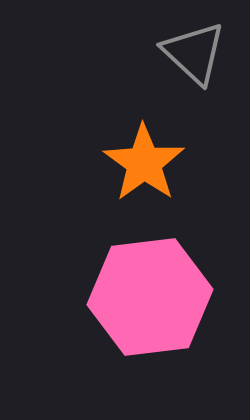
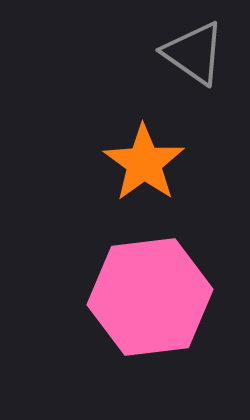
gray triangle: rotated 8 degrees counterclockwise
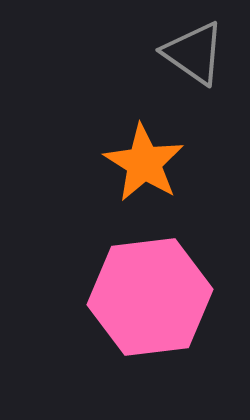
orange star: rotated 4 degrees counterclockwise
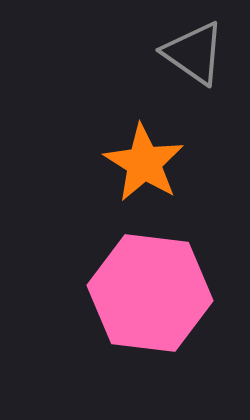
pink hexagon: moved 4 px up; rotated 14 degrees clockwise
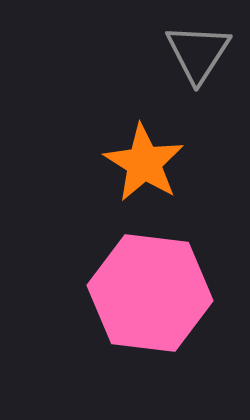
gray triangle: moved 4 px right; rotated 28 degrees clockwise
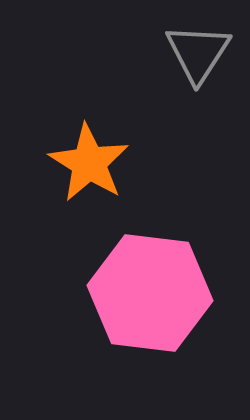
orange star: moved 55 px left
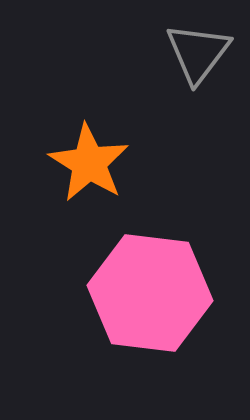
gray triangle: rotated 4 degrees clockwise
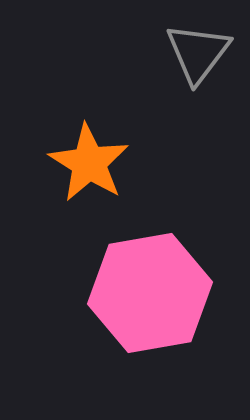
pink hexagon: rotated 17 degrees counterclockwise
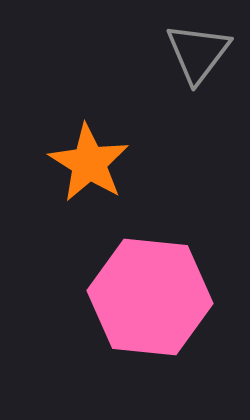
pink hexagon: moved 4 px down; rotated 16 degrees clockwise
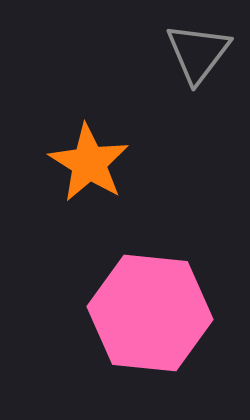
pink hexagon: moved 16 px down
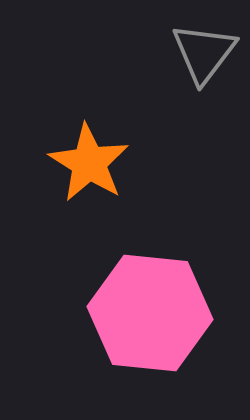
gray triangle: moved 6 px right
